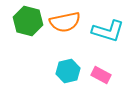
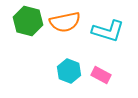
cyan hexagon: moved 1 px right; rotated 25 degrees counterclockwise
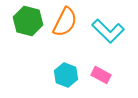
orange semicircle: rotated 52 degrees counterclockwise
cyan L-shape: rotated 28 degrees clockwise
cyan hexagon: moved 3 px left, 4 px down
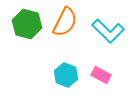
green hexagon: moved 1 px left, 3 px down
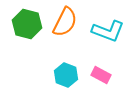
cyan L-shape: rotated 24 degrees counterclockwise
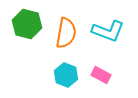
orange semicircle: moved 1 px right, 11 px down; rotated 16 degrees counterclockwise
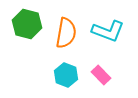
pink rectangle: rotated 18 degrees clockwise
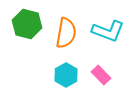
cyan hexagon: rotated 10 degrees clockwise
